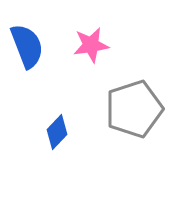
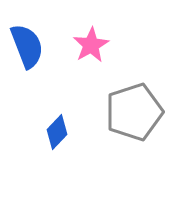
pink star: rotated 21 degrees counterclockwise
gray pentagon: moved 3 px down
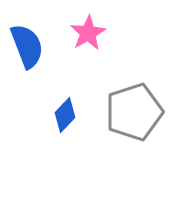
pink star: moved 3 px left, 12 px up
blue diamond: moved 8 px right, 17 px up
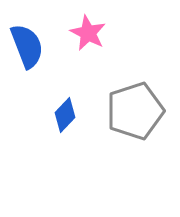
pink star: rotated 15 degrees counterclockwise
gray pentagon: moved 1 px right, 1 px up
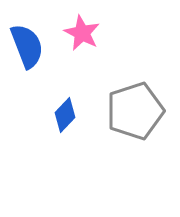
pink star: moved 6 px left
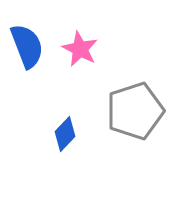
pink star: moved 2 px left, 16 px down
blue diamond: moved 19 px down
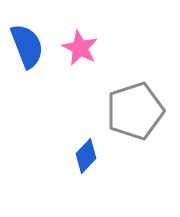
pink star: moved 1 px up
blue diamond: moved 21 px right, 22 px down
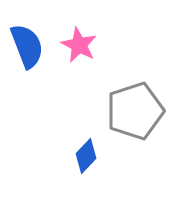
pink star: moved 1 px left, 3 px up
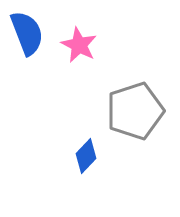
blue semicircle: moved 13 px up
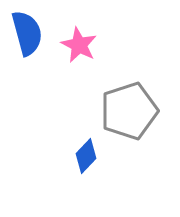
blue semicircle: rotated 6 degrees clockwise
gray pentagon: moved 6 px left
